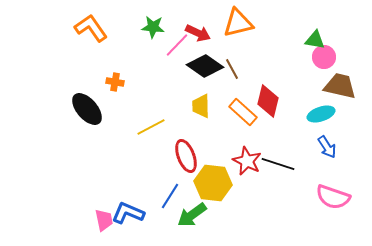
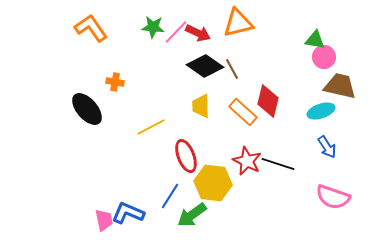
pink line: moved 1 px left, 13 px up
cyan ellipse: moved 3 px up
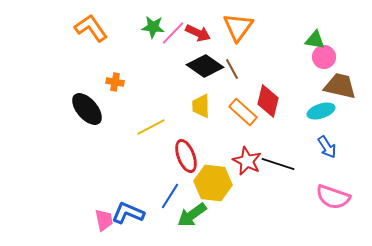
orange triangle: moved 4 px down; rotated 40 degrees counterclockwise
pink line: moved 3 px left, 1 px down
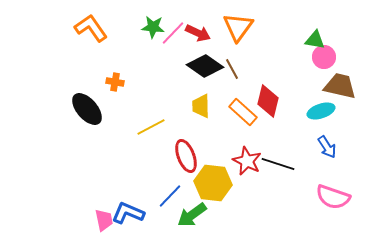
blue line: rotated 12 degrees clockwise
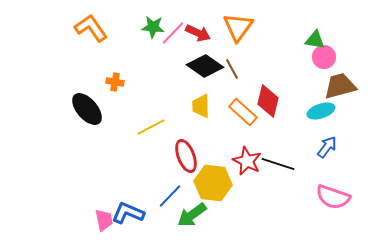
brown trapezoid: rotated 28 degrees counterclockwise
blue arrow: rotated 110 degrees counterclockwise
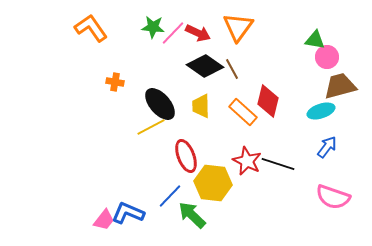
pink circle: moved 3 px right
black ellipse: moved 73 px right, 5 px up
green arrow: rotated 80 degrees clockwise
pink trapezoid: rotated 50 degrees clockwise
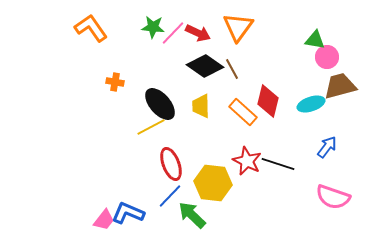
cyan ellipse: moved 10 px left, 7 px up
red ellipse: moved 15 px left, 8 px down
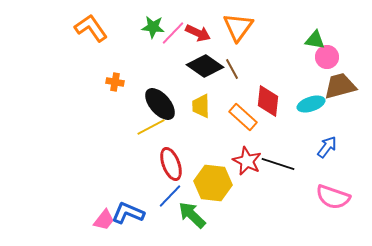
red diamond: rotated 8 degrees counterclockwise
orange rectangle: moved 5 px down
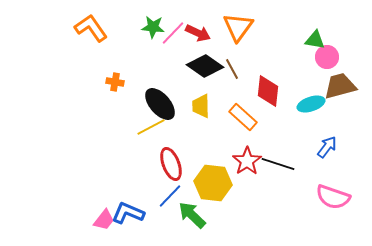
red diamond: moved 10 px up
red star: rotated 12 degrees clockwise
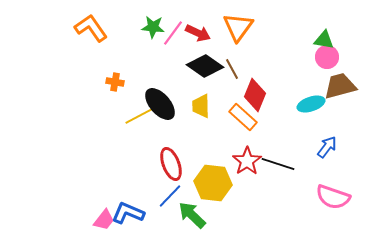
pink line: rotated 8 degrees counterclockwise
green triangle: moved 9 px right
red diamond: moved 13 px left, 4 px down; rotated 16 degrees clockwise
yellow line: moved 12 px left, 11 px up
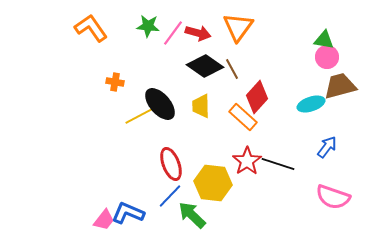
green star: moved 5 px left, 1 px up
red arrow: rotated 10 degrees counterclockwise
red diamond: moved 2 px right, 2 px down; rotated 20 degrees clockwise
